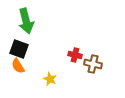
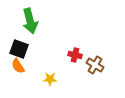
green arrow: moved 4 px right
brown cross: moved 2 px right, 1 px down; rotated 18 degrees clockwise
yellow star: rotated 24 degrees counterclockwise
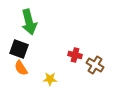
green arrow: moved 1 px left, 1 px down
orange semicircle: moved 3 px right, 2 px down
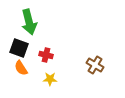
black square: moved 1 px up
red cross: moved 29 px left
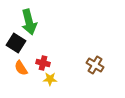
black square: moved 3 px left, 5 px up; rotated 12 degrees clockwise
red cross: moved 3 px left, 8 px down
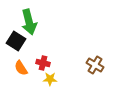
black square: moved 2 px up
